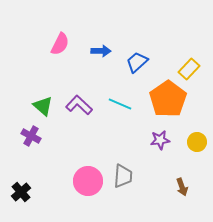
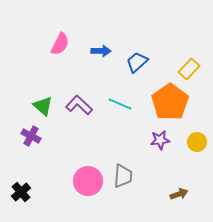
orange pentagon: moved 2 px right, 3 px down
brown arrow: moved 3 px left, 7 px down; rotated 90 degrees counterclockwise
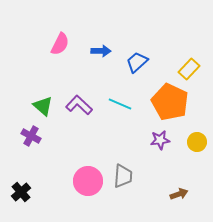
orange pentagon: rotated 12 degrees counterclockwise
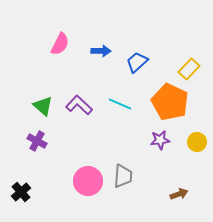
purple cross: moved 6 px right, 5 px down
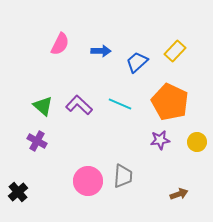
yellow rectangle: moved 14 px left, 18 px up
black cross: moved 3 px left
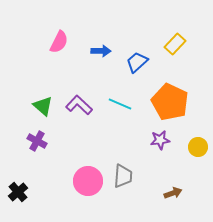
pink semicircle: moved 1 px left, 2 px up
yellow rectangle: moved 7 px up
yellow circle: moved 1 px right, 5 px down
brown arrow: moved 6 px left, 1 px up
